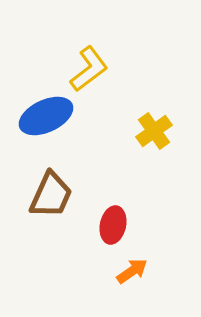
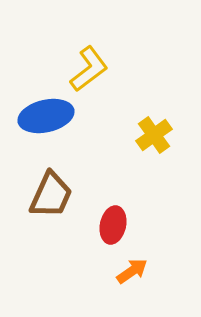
blue ellipse: rotated 12 degrees clockwise
yellow cross: moved 4 px down
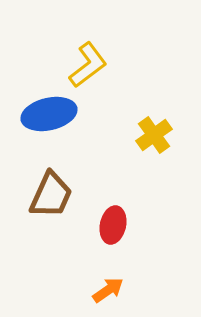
yellow L-shape: moved 1 px left, 4 px up
blue ellipse: moved 3 px right, 2 px up
orange arrow: moved 24 px left, 19 px down
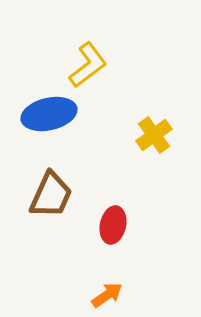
orange arrow: moved 1 px left, 5 px down
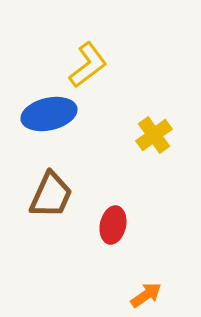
orange arrow: moved 39 px right
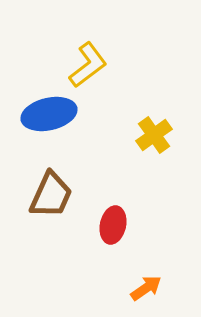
orange arrow: moved 7 px up
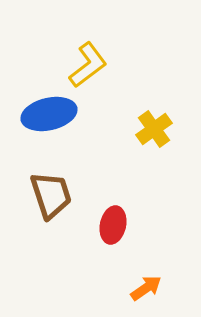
yellow cross: moved 6 px up
brown trapezoid: rotated 42 degrees counterclockwise
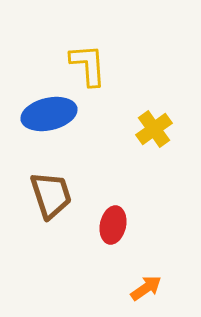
yellow L-shape: rotated 57 degrees counterclockwise
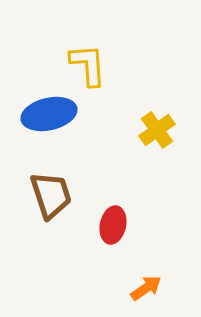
yellow cross: moved 3 px right, 1 px down
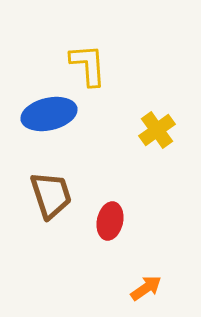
red ellipse: moved 3 px left, 4 px up
